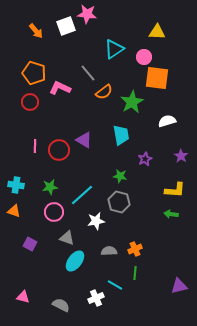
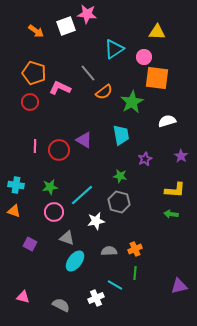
orange arrow at (36, 31): rotated 14 degrees counterclockwise
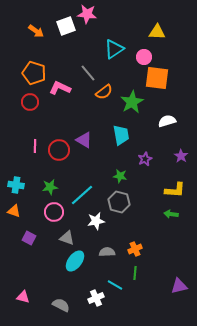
purple square at (30, 244): moved 1 px left, 6 px up
gray semicircle at (109, 251): moved 2 px left, 1 px down
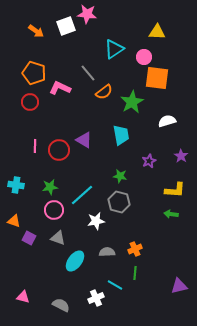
purple star at (145, 159): moved 4 px right, 2 px down
orange triangle at (14, 211): moved 10 px down
pink circle at (54, 212): moved 2 px up
gray triangle at (67, 238): moved 9 px left
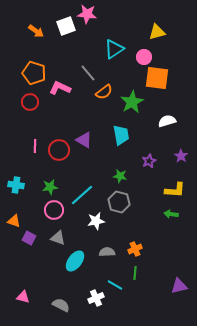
yellow triangle at (157, 32): rotated 18 degrees counterclockwise
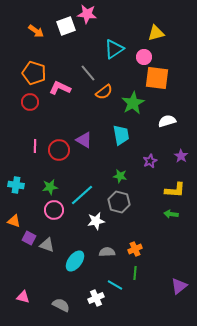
yellow triangle at (157, 32): moved 1 px left, 1 px down
green star at (132, 102): moved 1 px right, 1 px down
purple star at (149, 161): moved 1 px right
gray triangle at (58, 238): moved 11 px left, 7 px down
purple triangle at (179, 286): rotated 24 degrees counterclockwise
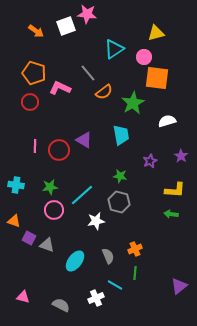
gray semicircle at (107, 252): moved 1 px right, 4 px down; rotated 70 degrees clockwise
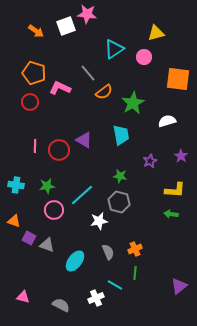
orange square at (157, 78): moved 21 px right, 1 px down
green star at (50, 187): moved 3 px left, 1 px up
white star at (96, 221): moved 3 px right
gray semicircle at (108, 256): moved 4 px up
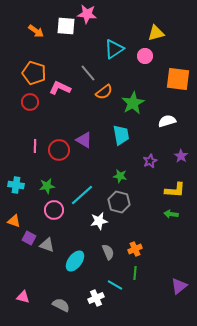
white square at (66, 26): rotated 24 degrees clockwise
pink circle at (144, 57): moved 1 px right, 1 px up
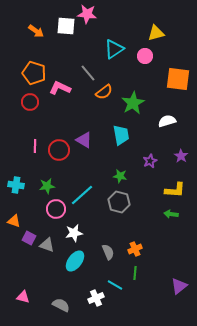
pink circle at (54, 210): moved 2 px right, 1 px up
white star at (99, 221): moved 25 px left, 12 px down
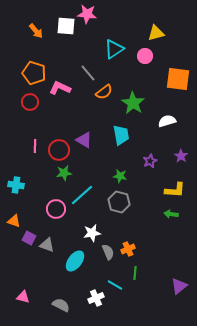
orange arrow at (36, 31): rotated 14 degrees clockwise
green star at (133, 103): rotated 10 degrees counterclockwise
green star at (47, 186): moved 17 px right, 13 px up
white star at (74, 233): moved 18 px right
orange cross at (135, 249): moved 7 px left
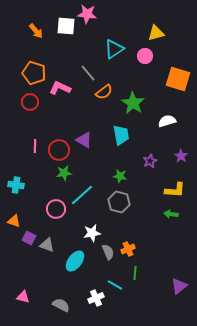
orange square at (178, 79): rotated 10 degrees clockwise
